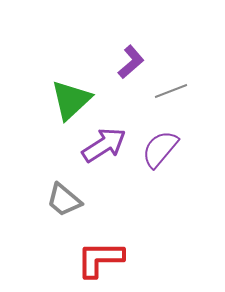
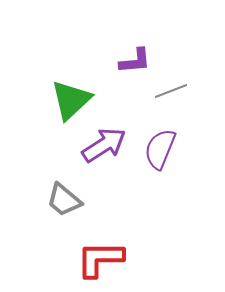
purple L-shape: moved 4 px right, 1 px up; rotated 36 degrees clockwise
purple semicircle: rotated 18 degrees counterclockwise
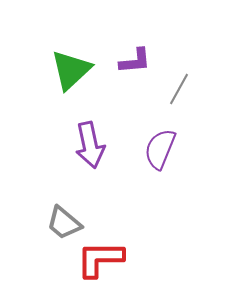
gray line: moved 8 px right, 2 px up; rotated 40 degrees counterclockwise
green triangle: moved 30 px up
purple arrow: moved 14 px left; rotated 111 degrees clockwise
gray trapezoid: moved 23 px down
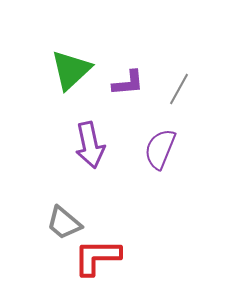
purple L-shape: moved 7 px left, 22 px down
red L-shape: moved 3 px left, 2 px up
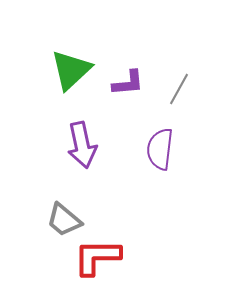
purple arrow: moved 8 px left
purple semicircle: rotated 15 degrees counterclockwise
gray trapezoid: moved 3 px up
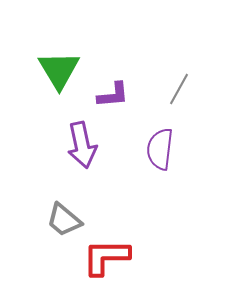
green triangle: moved 12 px left; rotated 18 degrees counterclockwise
purple L-shape: moved 15 px left, 12 px down
red L-shape: moved 9 px right
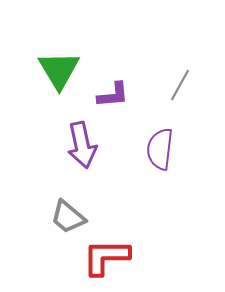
gray line: moved 1 px right, 4 px up
gray trapezoid: moved 4 px right, 3 px up
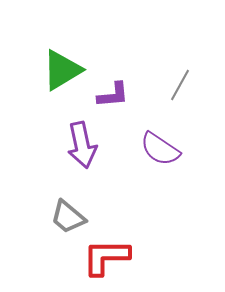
green triangle: moved 3 px right; rotated 30 degrees clockwise
purple semicircle: rotated 63 degrees counterclockwise
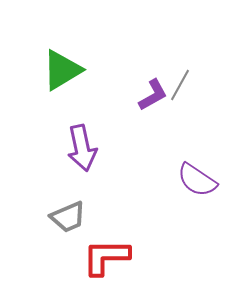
purple L-shape: moved 40 px right; rotated 24 degrees counterclockwise
purple arrow: moved 3 px down
purple semicircle: moved 37 px right, 31 px down
gray trapezoid: rotated 63 degrees counterclockwise
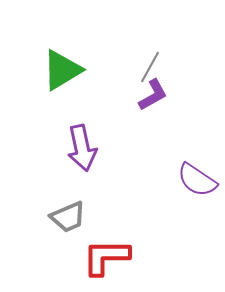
gray line: moved 30 px left, 18 px up
